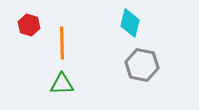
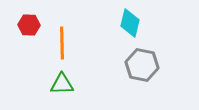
red hexagon: rotated 15 degrees counterclockwise
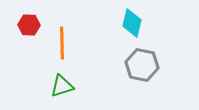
cyan diamond: moved 2 px right
green triangle: moved 2 px down; rotated 15 degrees counterclockwise
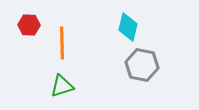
cyan diamond: moved 4 px left, 4 px down
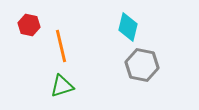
red hexagon: rotated 10 degrees clockwise
orange line: moved 1 px left, 3 px down; rotated 12 degrees counterclockwise
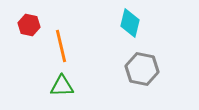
cyan diamond: moved 2 px right, 4 px up
gray hexagon: moved 4 px down
green triangle: rotated 15 degrees clockwise
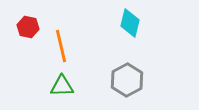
red hexagon: moved 1 px left, 2 px down
gray hexagon: moved 15 px left, 11 px down; rotated 20 degrees clockwise
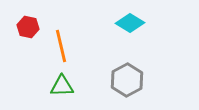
cyan diamond: rotated 72 degrees counterclockwise
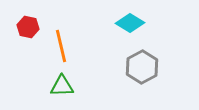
gray hexagon: moved 15 px right, 13 px up
